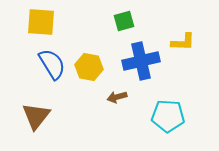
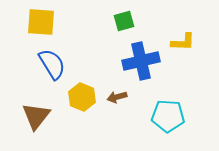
yellow hexagon: moved 7 px left, 30 px down; rotated 12 degrees clockwise
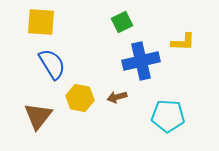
green square: moved 2 px left, 1 px down; rotated 10 degrees counterclockwise
yellow hexagon: moved 2 px left, 1 px down; rotated 12 degrees counterclockwise
brown triangle: moved 2 px right
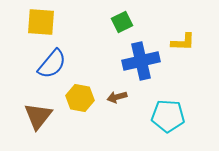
blue semicircle: rotated 72 degrees clockwise
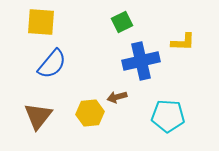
yellow hexagon: moved 10 px right, 15 px down; rotated 16 degrees counterclockwise
